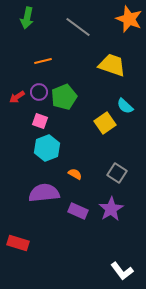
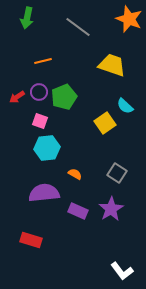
cyan hexagon: rotated 15 degrees clockwise
red rectangle: moved 13 px right, 3 px up
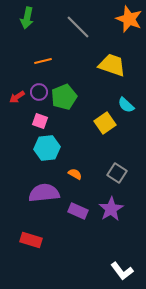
gray line: rotated 8 degrees clockwise
cyan semicircle: moved 1 px right, 1 px up
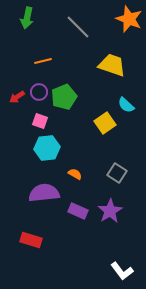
purple star: moved 1 px left, 2 px down
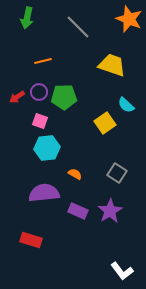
green pentagon: rotated 20 degrees clockwise
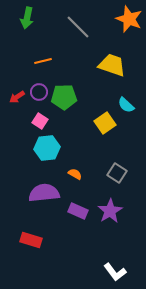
pink square: rotated 14 degrees clockwise
white L-shape: moved 7 px left, 1 px down
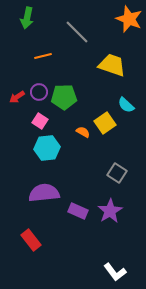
gray line: moved 1 px left, 5 px down
orange line: moved 5 px up
orange semicircle: moved 8 px right, 42 px up
red rectangle: rotated 35 degrees clockwise
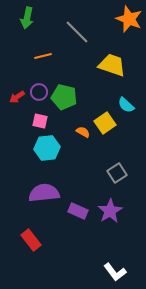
green pentagon: rotated 15 degrees clockwise
pink square: rotated 21 degrees counterclockwise
gray square: rotated 24 degrees clockwise
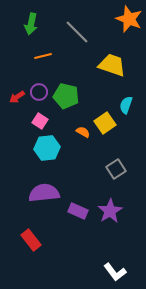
green arrow: moved 4 px right, 6 px down
green pentagon: moved 2 px right, 1 px up
cyan semicircle: rotated 66 degrees clockwise
pink square: rotated 21 degrees clockwise
gray square: moved 1 px left, 4 px up
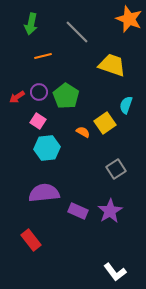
green pentagon: rotated 20 degrees clockwise
pink square: moved 2 px left
